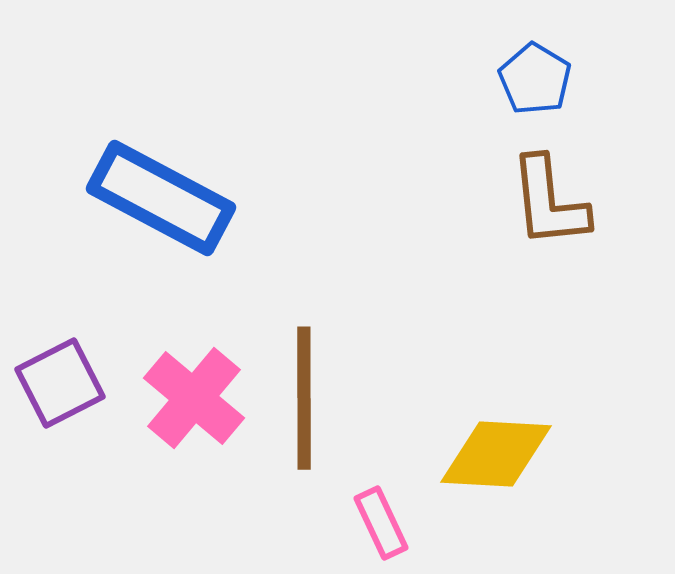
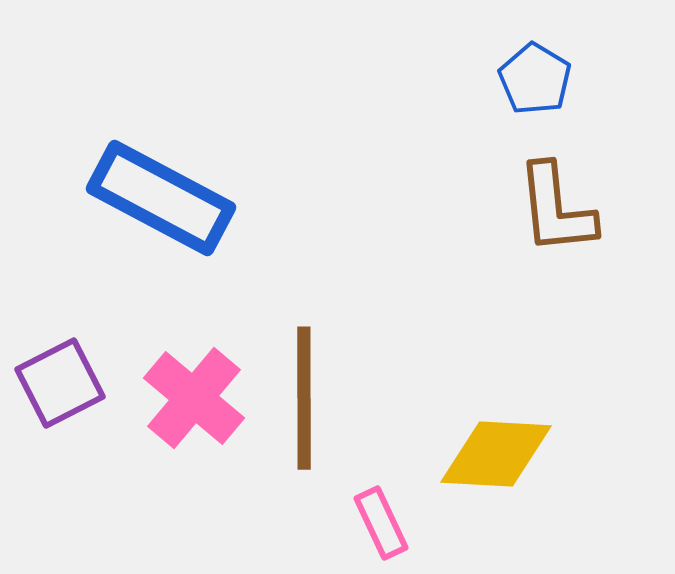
brown L-shape: moved 7 px right, 7 px down
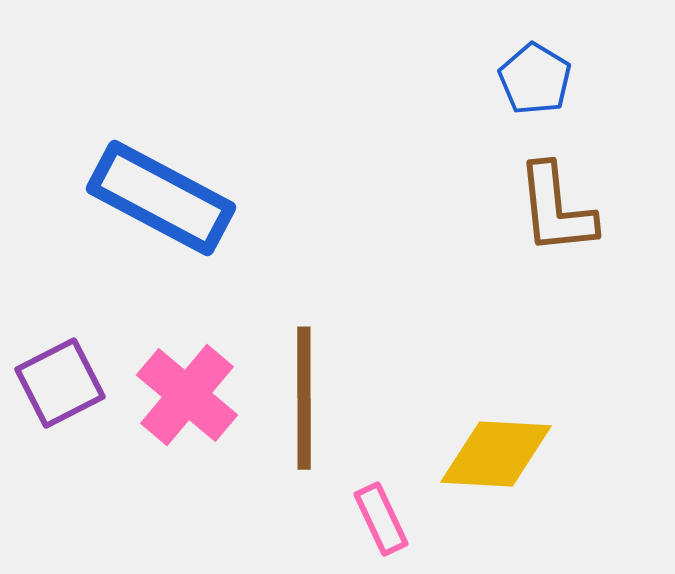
pink cross: moved 7 px left, 3 px up
pink rectangle: moved 4 px up
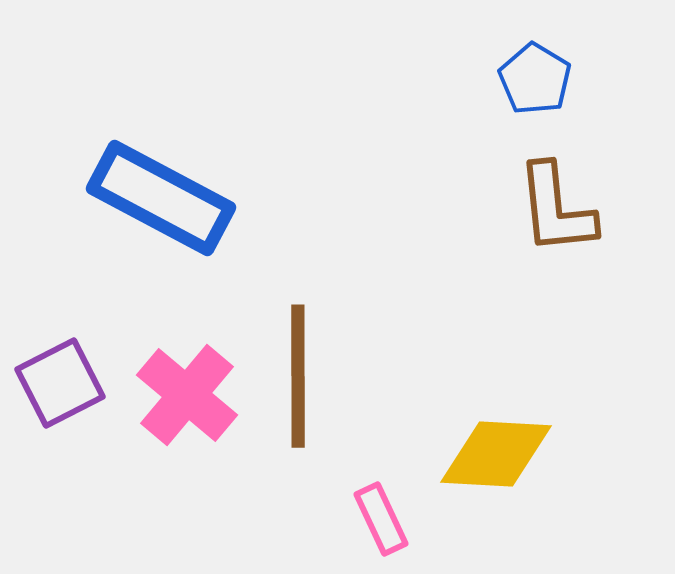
brown line: moved 6 px left, 22 px up
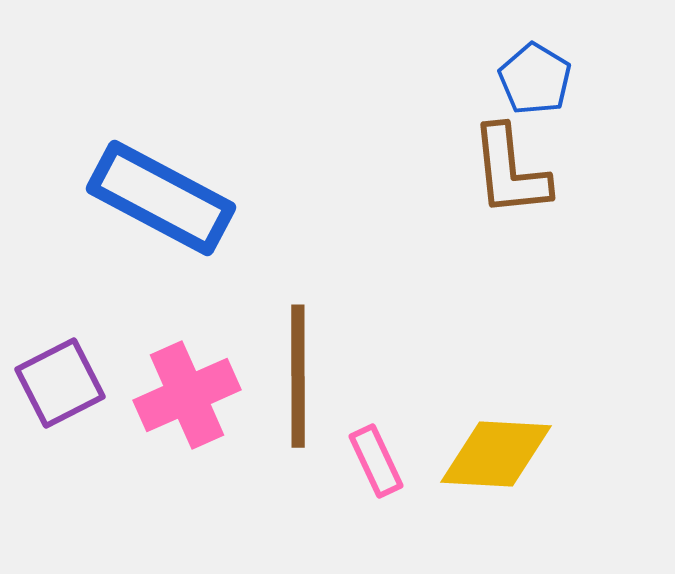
brown L-shape: moved 46 px left, 38 px up
pink cross: rotated 26 degrees clockwise
pink rectangle: moved 5 px left, 58 px up
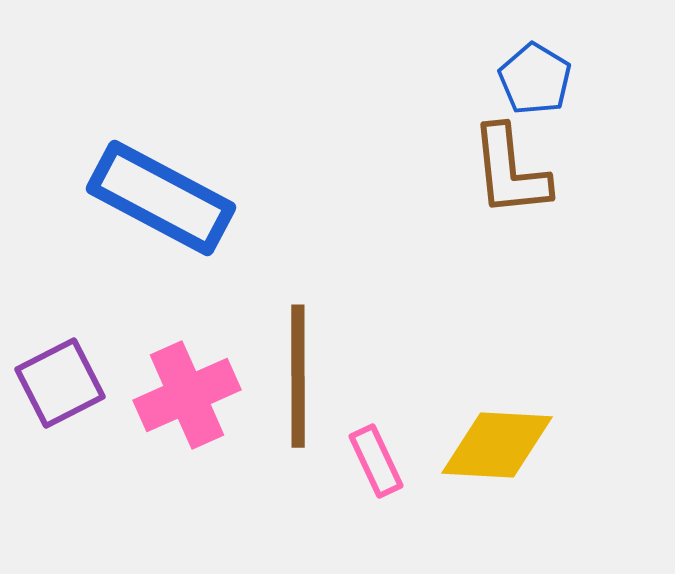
yellow diamond: moved 1 px right, 9 px up
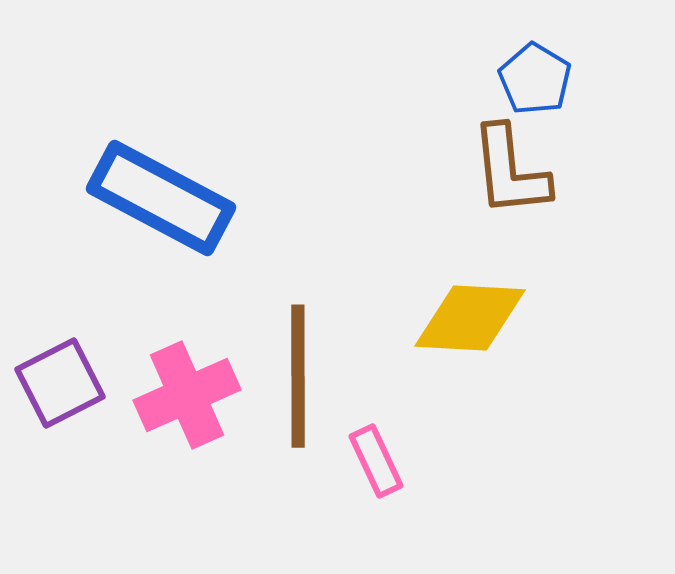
yellow diamond: moved 27 px left, 127 px up
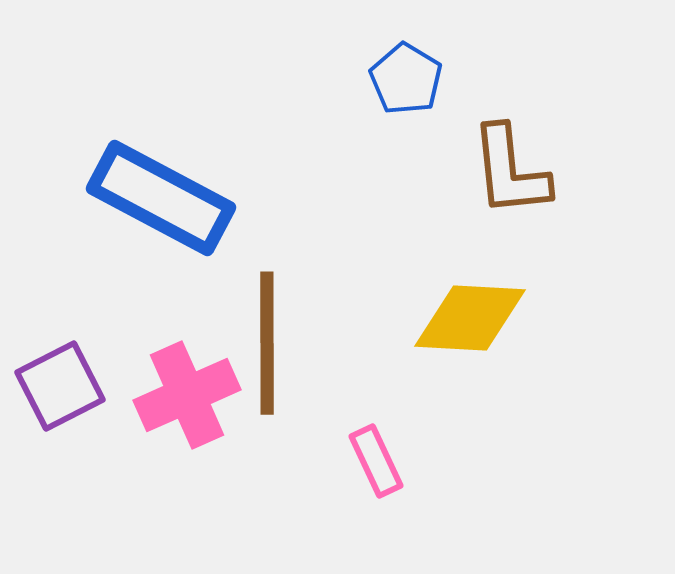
blue pentagon: moved 129 px left
brown line: moved 31 px left, 33 px up
purple square: moved 3 px down
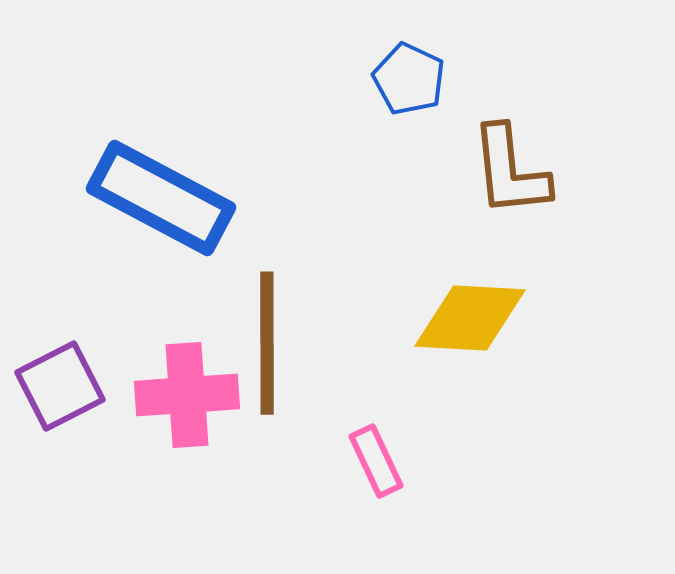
blue pentagon: moved 3 px right; rotated 6 degrees counterclockwise
pink cross: rotated 20 degrees clockwise
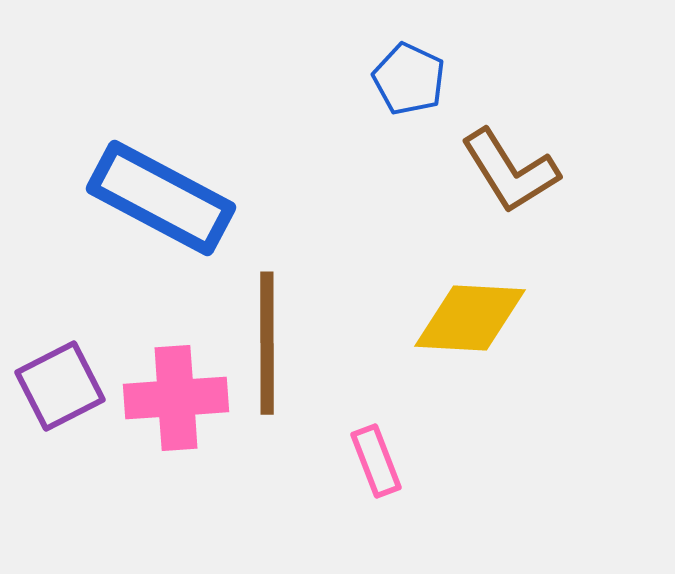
brown L-shape: rotated 26 degrees counterclockwise
pink cross: moved 11 px left, 3 px down
pink rectangle: rotated 4 degrees clockwise
